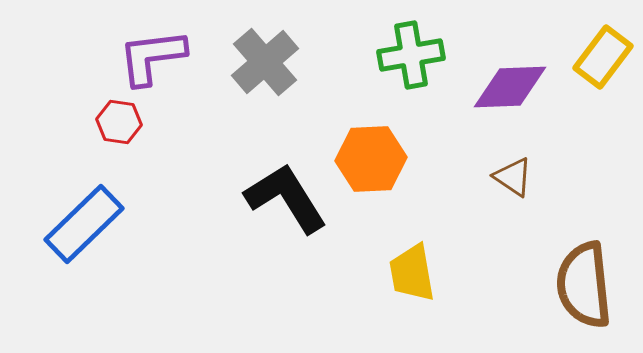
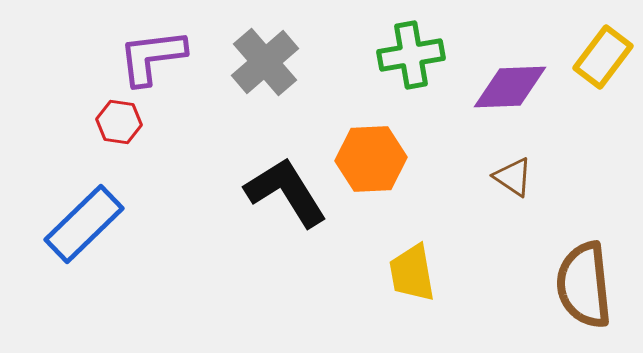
black L-shape: moved 6 px up
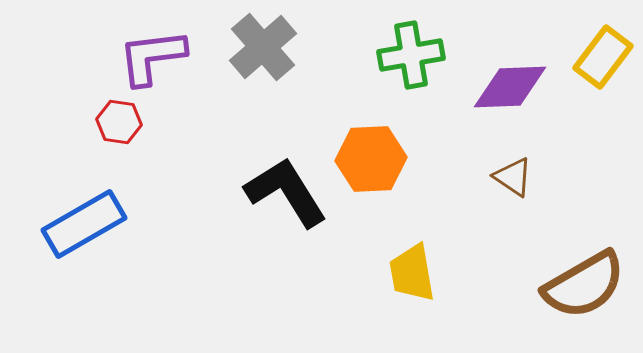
gray cross: moved 2 px left, 15 px up
blue rectangle: rotated 14 degrees clockwise
brown semicircle: rotated 114 degrees counterclockwise
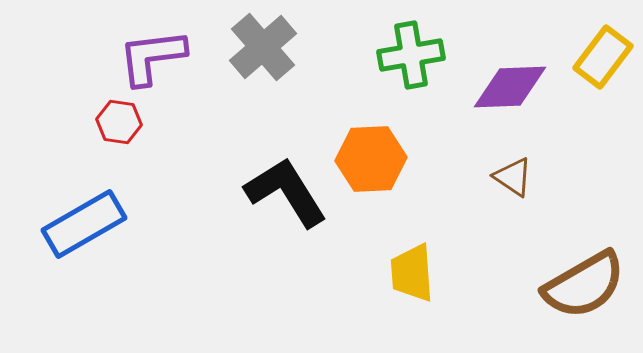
yellow trapezoid: rotated 6 degrees clockwise
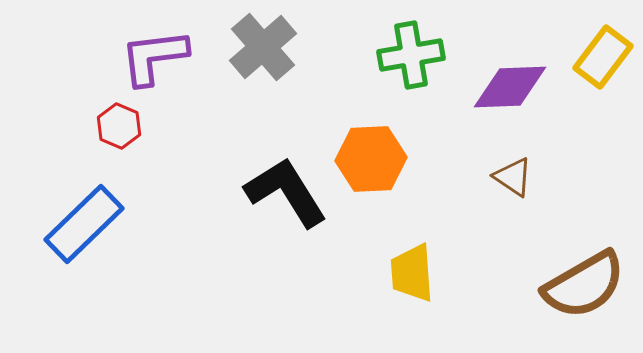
purple L-shape: moved 2 px right
red hexagon: moved 4 px down; rotated 15 degrees clockwise
blue rectangle: rotated 14 degrees counterclockwise
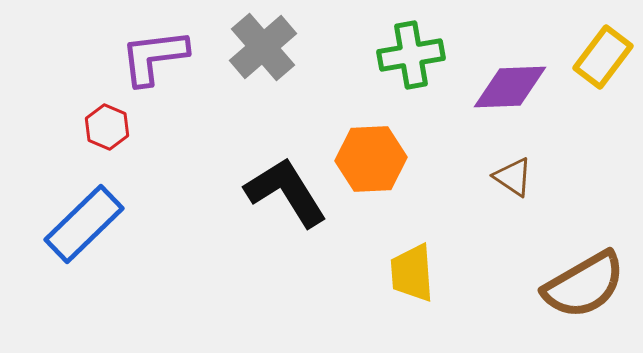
red hexagon: moved 12 px left, 1 px down
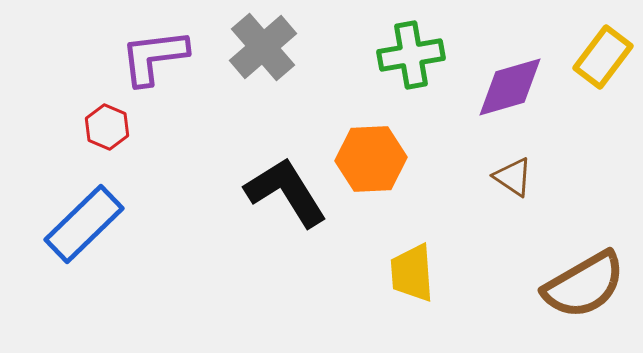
purple diamond: rotated 14 degrees counterclockwise
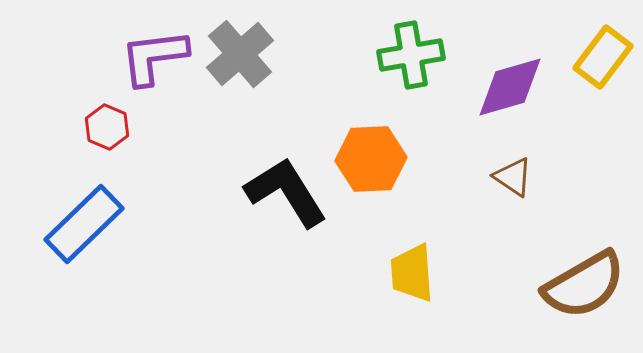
gray cross: moved 23 px left, 7 px down
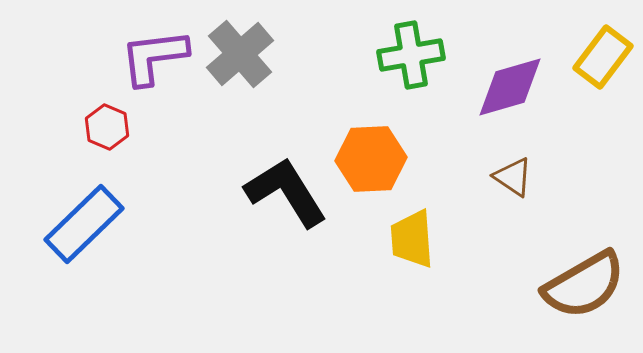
yellow trapezoid: moved 34 px up
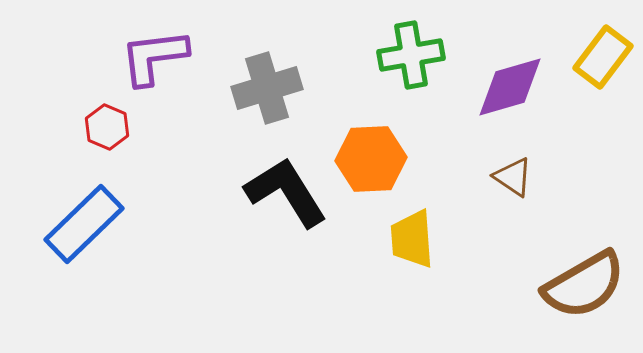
gray cross: moved 27 px right, 34 px down; rotated 24 degrees clockwise
